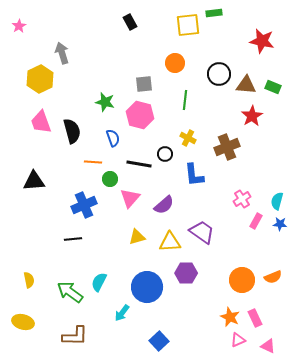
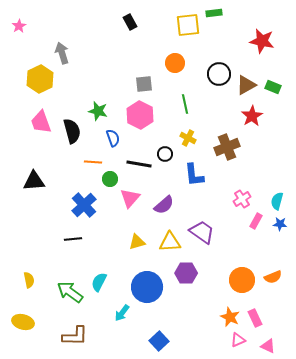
brown triangle at (246, 85): rotated 35 degrees counterclockwise
green line at (185, 100): moved 4 px down; rotated 18 degrees counterclockwise
green star at (105, 102): moved 7 px left, 9 px down
pink hexagon at (140, 115): rotated 12 degrees clockwise
blue cross at (84, 205): rotated 20 degrees counterclockwise
yellow triangle at (137, 237): moved 5 px down
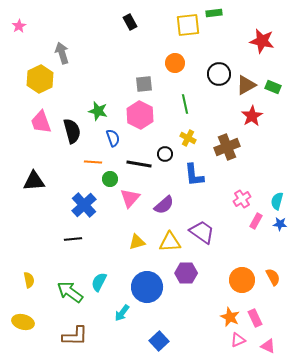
orange semicircle at (273, 277): rotated 96 degrees counterclockwise
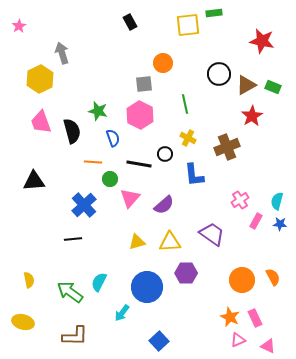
orange circle at (175, 63): moved 12 px left
pink cross at (242, 199): moved 2 px left, 1 px down
purple trapezoid at (202, 232): moved 10 px right, 2 px down
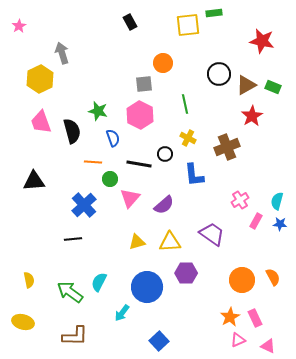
orange star at (230, 317): rotated 18 degrees clockwise
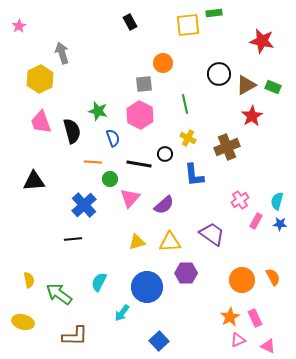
green arrow at (70, 292): moved 11 px left, 2 px down
